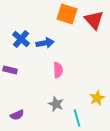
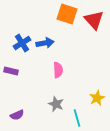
blue cross: moved 1 px right, 4 px down; rotated 18 degrees clockwise
purple rectangle: moved 1 px right, 1 px down
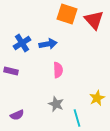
blue arrow: moved 3 px right, 1 px down
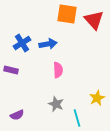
orange square: rotated 10 degrees counterclockwise
purple rectangle: moved 1 px up
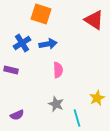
orange square: moved 26 px left; rotated 10 degrees clockwise
red triangle: rotated 15 degrees counterclockwise
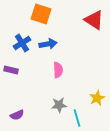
gray star: moved 3 px right, 1 px down; rotated 28 degrees counterclockwise
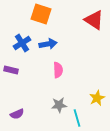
purple semicircle: moved 1 px up
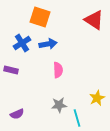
orange square: moved 1 px left, 3 px down
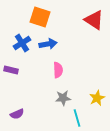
gray star: moved 4 px right, 7 px up
